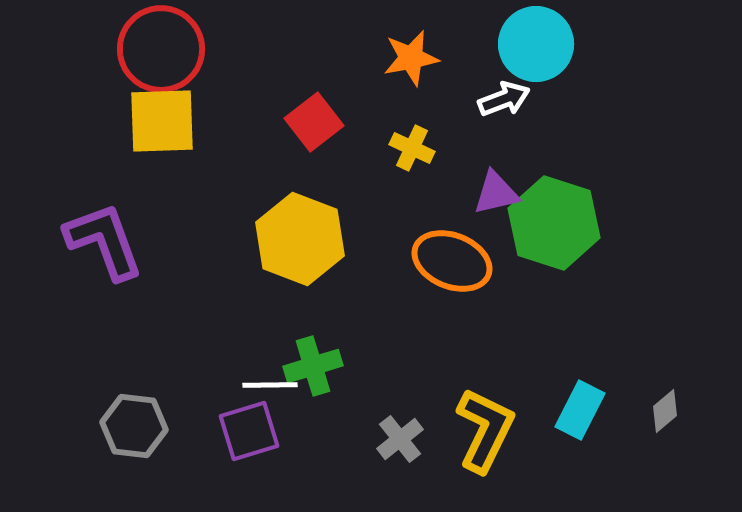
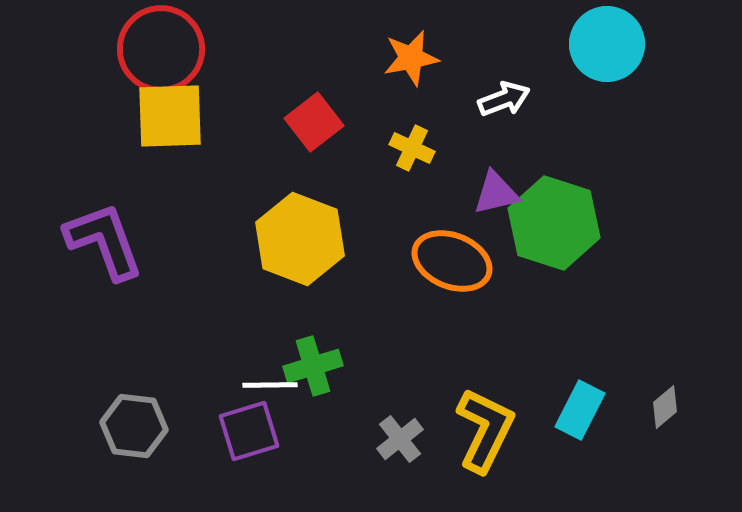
cyan circle: moved 71 px right
yellow square: moved 8 px right, 5 px up
gray diamond: moved 4 px up
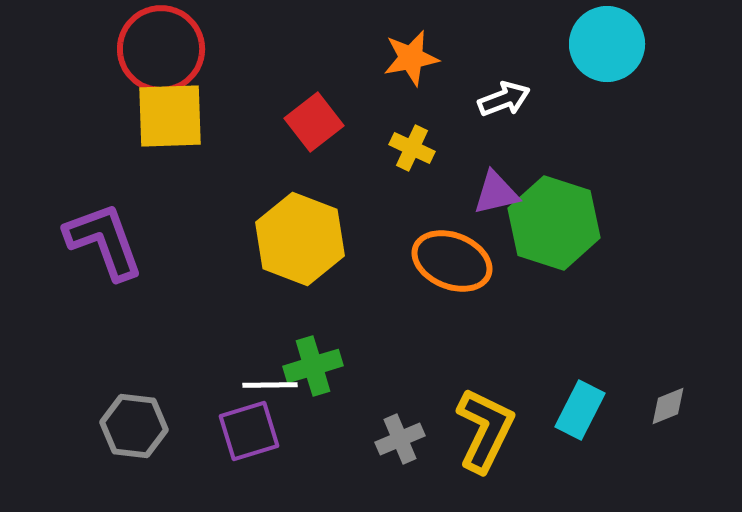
gray diamond: moved 3 px right, 1 px up; rotated 18 degrees clockwise
gray cross: rotated 15 degrees clockwise
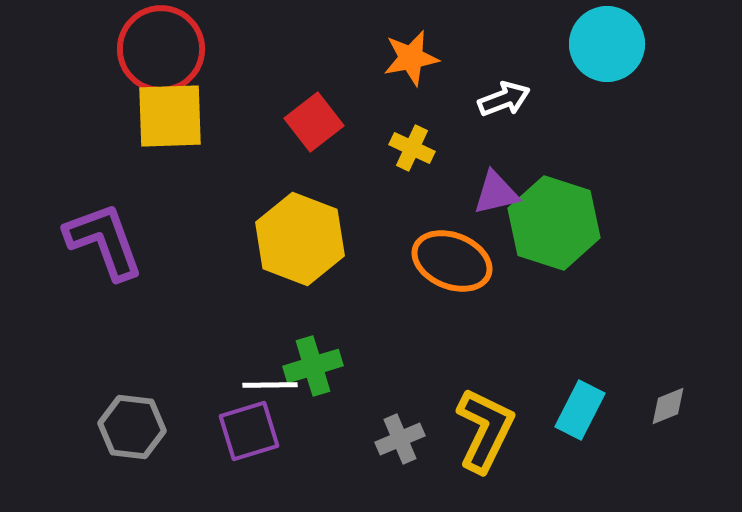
gray hexagon: moved 2 px left, 1 px down
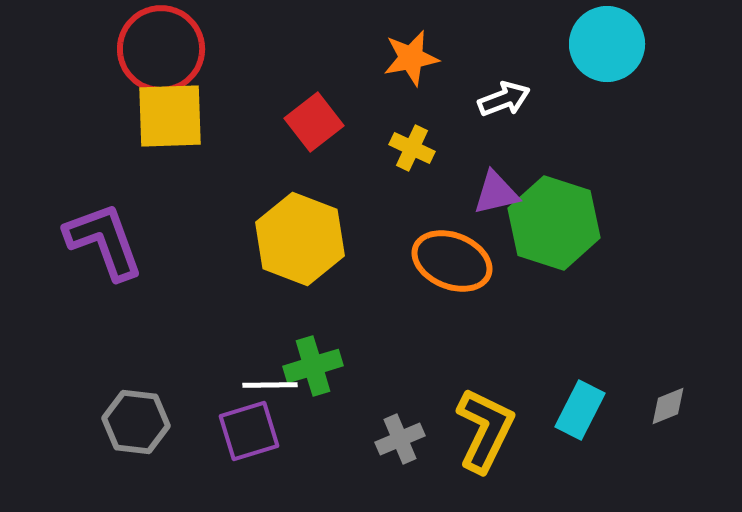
gray hexagon: moved 4 px right, 5 px up
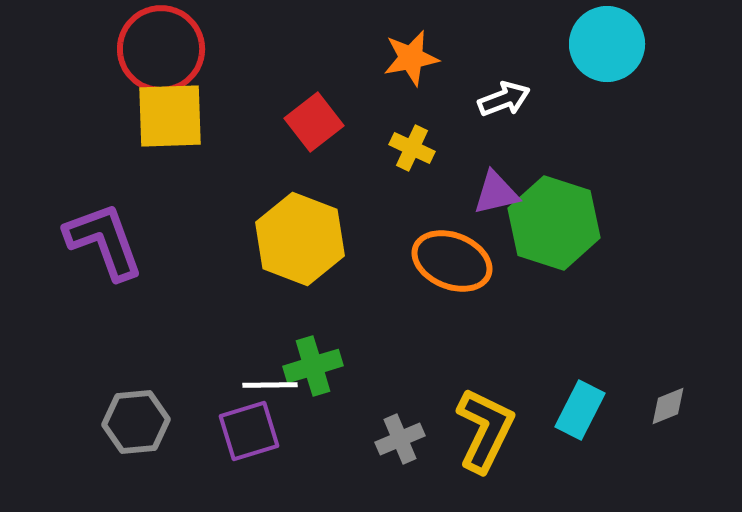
gray hexagon: rotated 12 degrees counterclockwise
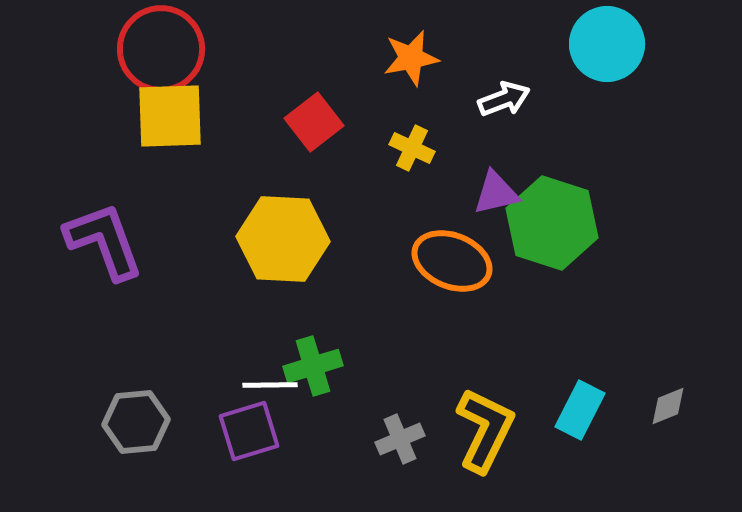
green hexagon: moved 2 px left
yellow hexagon: moved 17 px left; rotated 18 degrees counterclockwise
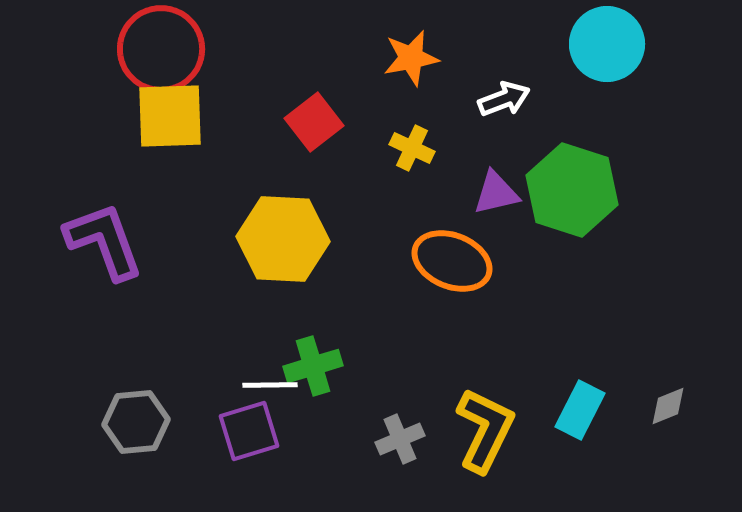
green hexagon: moved 20 px right, 33 px up
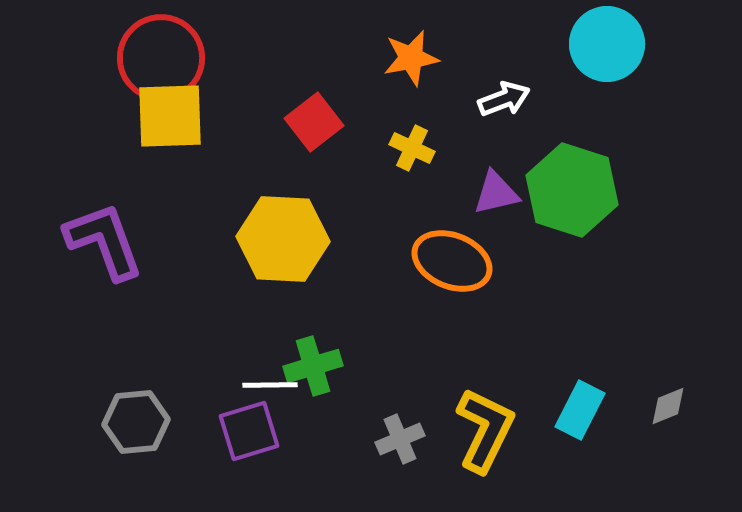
red circle: moved 9 px down
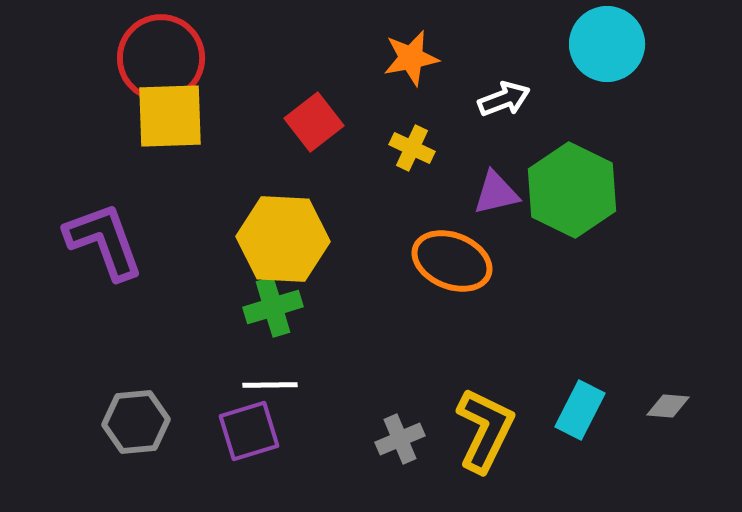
green hexagon: rotated 8 degrees clockwise
green cross: moved 40 px left, 59 px up
gray diamond: rotated 27 degrees clockwise
